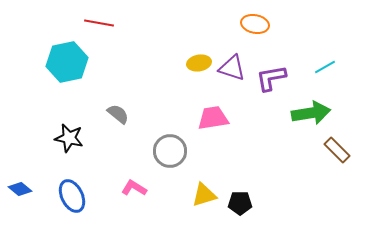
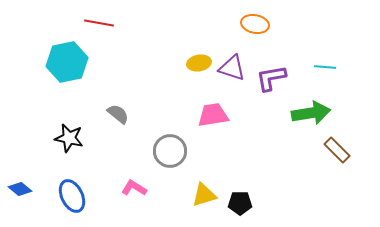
cyan line: rotated 35 degrees clockwise
pink trapezoid: moved 3 px up
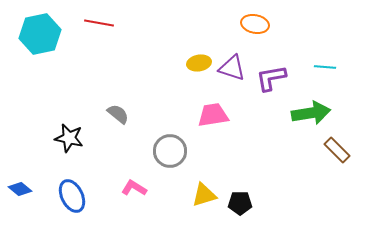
cyan hexagon: moved 27 px left, 28 px up
